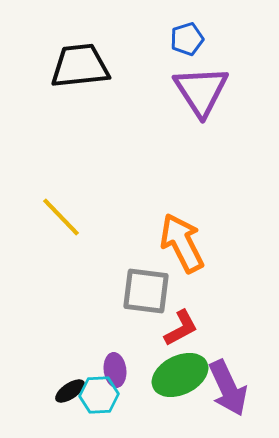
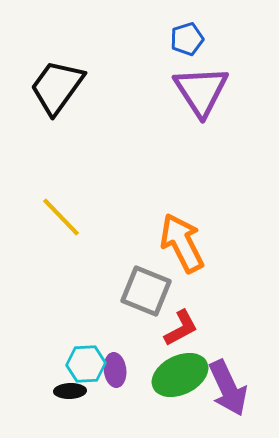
black trapezoid: moved 23 px left, 21 px down; rotated 48 degrees counterclockwise
gray square: rotated 15 degrees clockwise
black ellipse: rotated 32 degrees clockwise
cyan hexagon: moved 13 px left, 31 px up
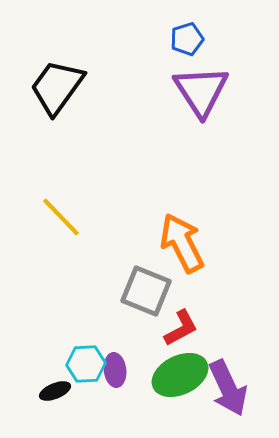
black ellipse: moved 15 px left; rotated 20 degrees counterclockwise
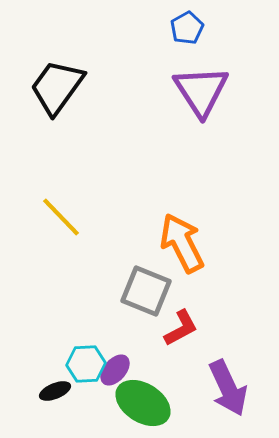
blue pentagon: moved 11 px up; rotated 12 degrees counterclockwise
purple ellipse: rotated 48 degrees clockwise
green ellipse: moved 37 px left, 28 px down; rotated 58 degrees clockwise
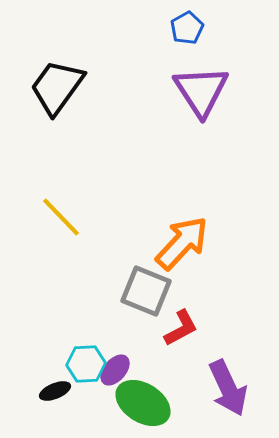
orange arrow: rotated 70 degrees clockwise
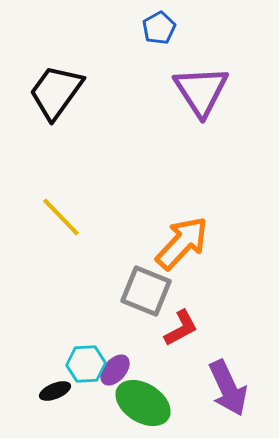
blue pentagon: moved 28 px left
black trapezoid: moved 1 px left, 5 px down
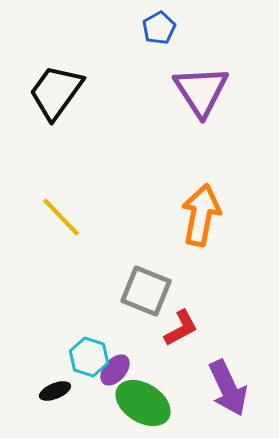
orange arrow: moved 19 px right, 28 px up; rotated 32 degrees counterclockwise
cyan hexagon: moved 3 px right, 7 px up; rotated 21 degrees clockwise
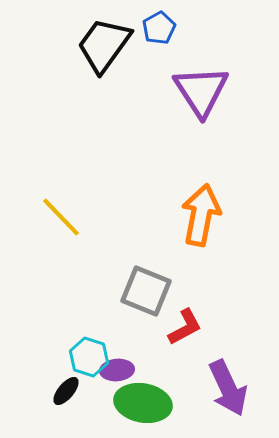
black trapezoid: moved 48 px right, 47 px up
red L-shape: moved 4 px right, 1 px up
purple ellipse: moved 2 px right; rotated 44 degrees clockwise
black ellipse: moved 11 px right; rotated 28 degrees counterclockwise
green ellipse: rotated 22 degrees counterclockwise
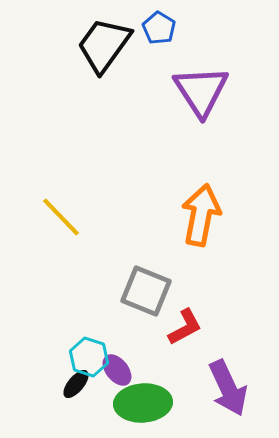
blue pentagon: rotated 12 degrees counterclockwise
purple ellipse: rotated 56 degrees clockwise
black ellipse: moved 10 px right, 7 px up
green ellipse: rotated 14 degrees counterclockwise
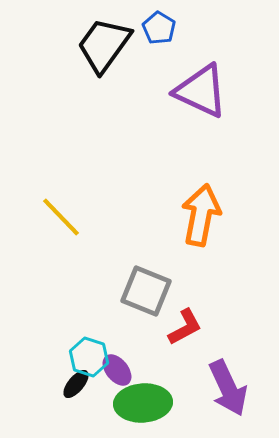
purple triangle: rotated 32 degrees counterclockwise
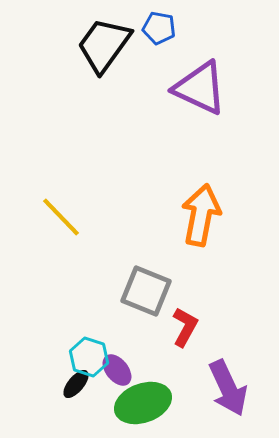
blue pentagon: rotated 20 degrees counterclockwise
purple triangle: moved 1 px left, 3 px up
red L-shape: rotated 33 degrees counterclockwise
green ellipse: rotated 16 degrees counterclockwise
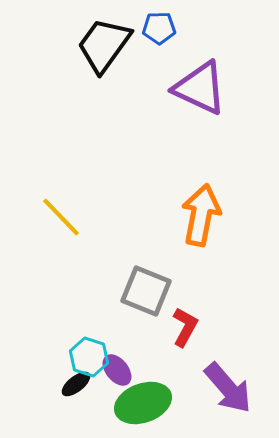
blue pentagon: rotated 12 degrees counterclockwise
black ellipse: rotated 12 degrees clockwise
purple arrow: rotated 16 degrees counterclockwise
